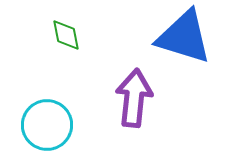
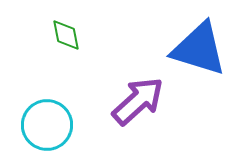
blue triangle: moved 15 px right, 12 px down
purple arrow: moved 4 px right, 3 px down; rotated 42 degrees clockwise
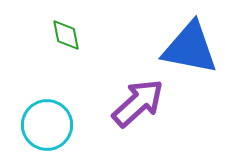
blue triangle: moved 9 px left, 1 px up; rotated 6 degrees counterclockwise
purple arrow: moved 2 px down
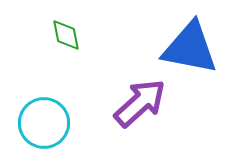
purple arrow: moved 2 px right
cyan circle: moved 3 px left, 2 px up
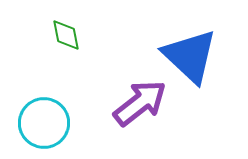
blue triangle: moved 8 px down; rotated 32 degrees clockwise
purple arrow: rotated 4 degrees clockwise
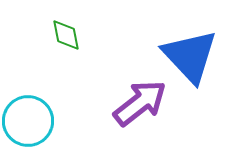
blue triangle: rotated 4 degrees clockwise
cyan circle: moved 16 px left, 2 px up
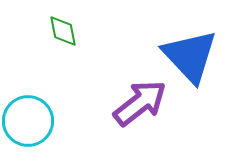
green diamond: moved 3 px left, 4 px up
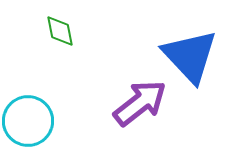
green diamond: moved 3 px left
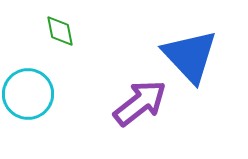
cyan circle: moved 27 px up
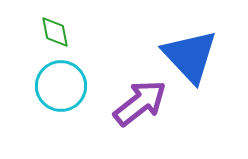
green diamond: moved 5 px left, 1 px down
cyan circle: moved 33 px right, 8 px up
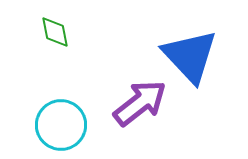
cyan circle: moved 39 px down
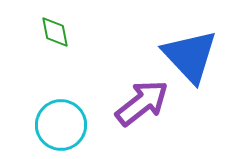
purple arrow: moved 2 px right
